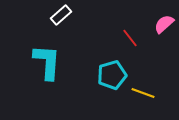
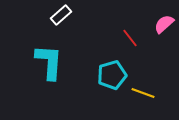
cyan L-shape: moved 2 px right
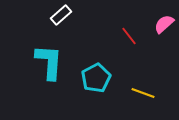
red line: moved 1 px left, 2 px up
cyan pentagon: moved 16 px left, 3 px down; rotated 12 degrees counterclockwise
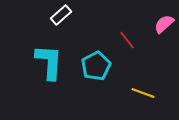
red line: moved 2 px left, 4 px down
cyan pentagon: moved 12 px up
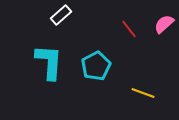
red line: moved 2 px right, 11 px up
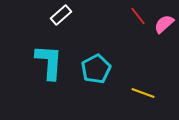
red line: moved 9 px right, 13 px up
cyan pentagon: moved 3 px down
